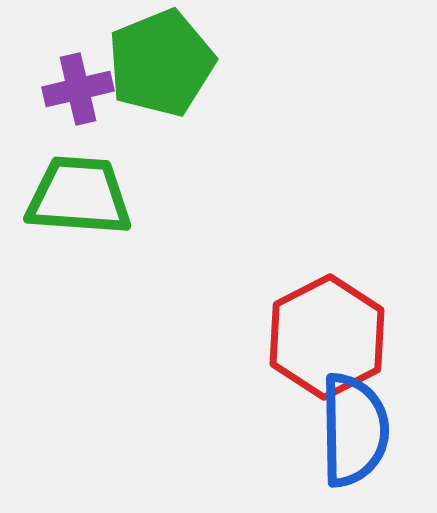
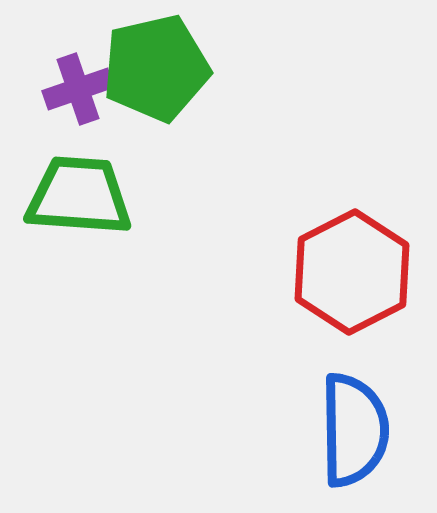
green pentagon: moved 5 px left, 5 px down; rotated 9 degrees clockwise
purple cross: rotated 6 degrees counterclockwise
red hexagon: moved 25 px right, 65 px up
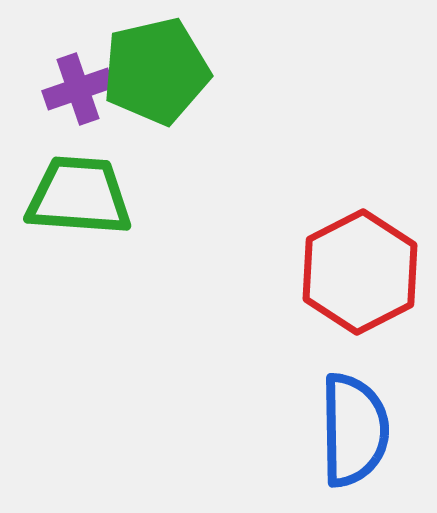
green pentagon: moved 3 px down
red hexagon: moved 8 px right
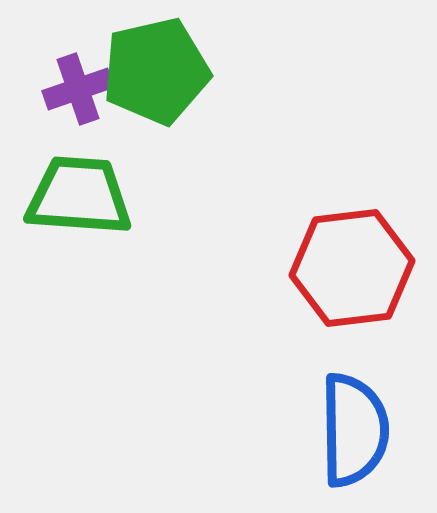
red hexagon: moved 8 px left, 4 px up; rotated 20 degrees clockwise
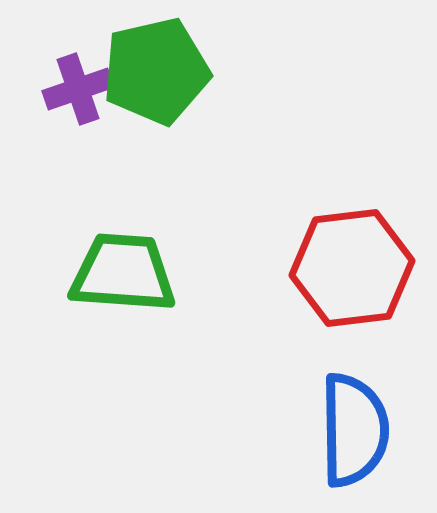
green trapezoid: moved 44 px right, 77 px down
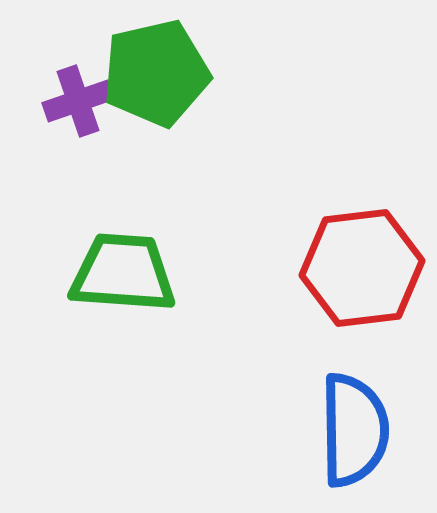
green pentagon: moved 2 px down
purple cross: moved 12 px down
red hexagon: moved 10 px right
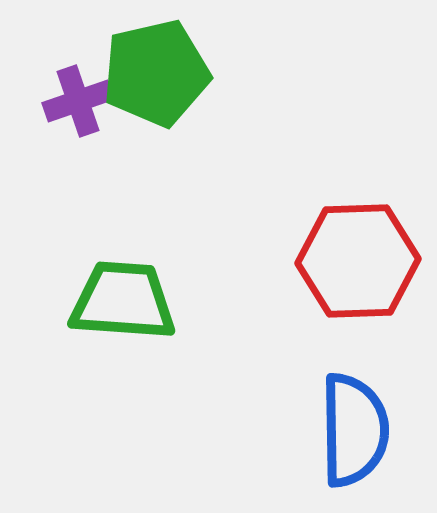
red hexagon: moved 4 px left, 7 px up; rotated 5 degrees clockwise
green trapezoid: moved 28 px down
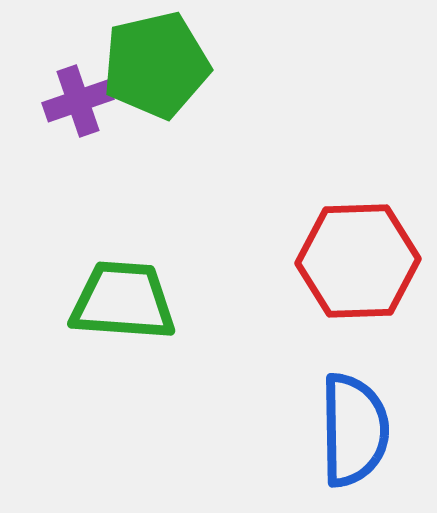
green pentagon: moved 8 px up
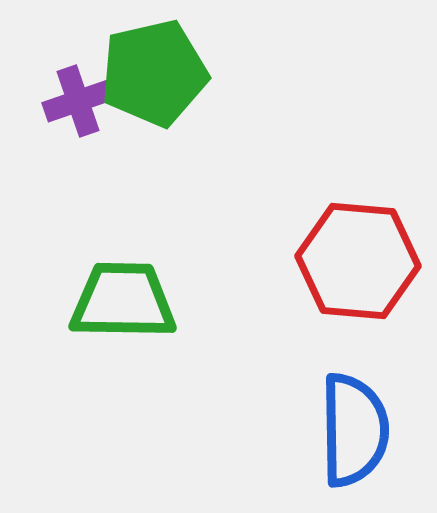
green pentagon: moved 2 px left, 8 px down
red hexagon: rotated 7 degrees clockwise
green trapezoid: rotated 3 degrees counterclockwise
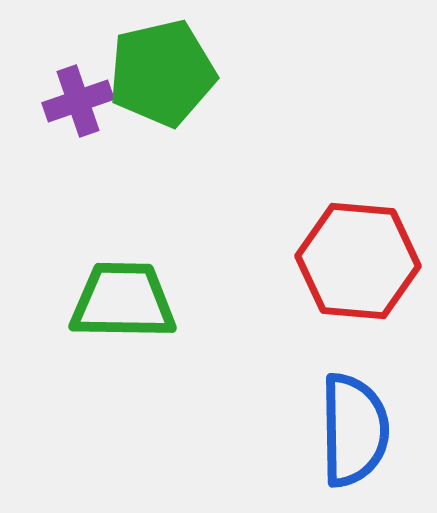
green pentagon: moved 8 px right
